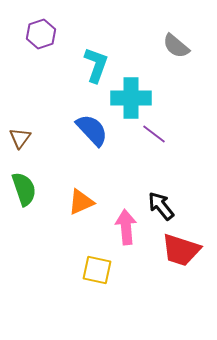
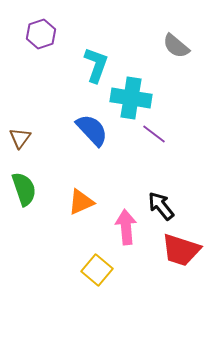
cyan cross: rotated 9 degrees clockwise
yellow square: rotated 28 degrees clockwise
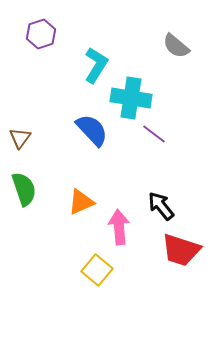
cyan L-shape: rotated 12 degrees clockwise
pink arrow: moved 7 px left
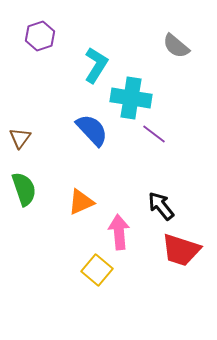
purple hexagon: moved 1 px left, 2 px down
pink arrow: moved 5 px down
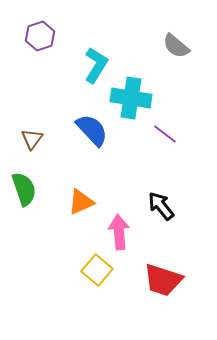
purple line: moved 11 px right
brown triangle: moved 12 px right, 1 px down
red trapezoid: moved 18 px left, 30 px down
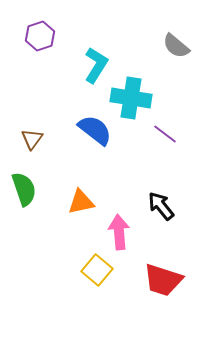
blue semicircle: moved 3 px right; rotated 9 degrees counterclockwise
orange triangle: rotated 12 degrees clockwise
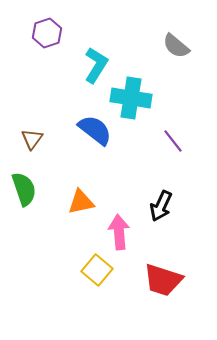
purple hexagon: moved 7 px right, 3 px up
purple line: moved 8 px right, 7 px down; rotated 15 degrees clockwise
black arrow: rotated 116 degrees counterclockwise
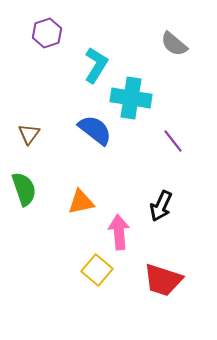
gray semicircle: moved 2 px left, 2 px up
brown triangle: moved 3 px left, 5 px up
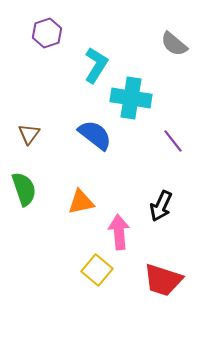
blue semicircle: moved 5 px down
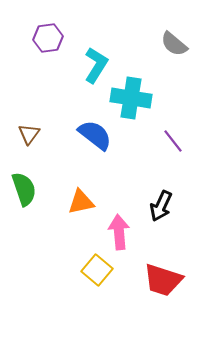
purple hexagon: moved 1 px right, 5 px down; rotated 12 degrees clockwise
